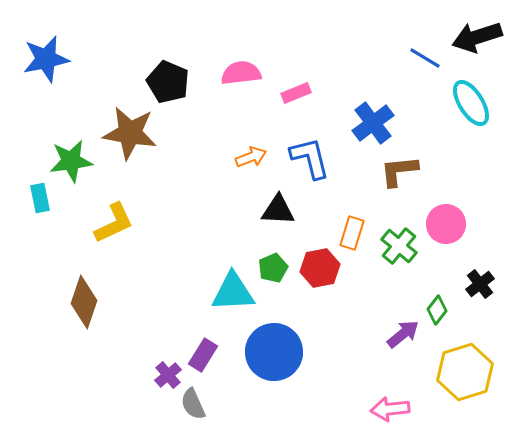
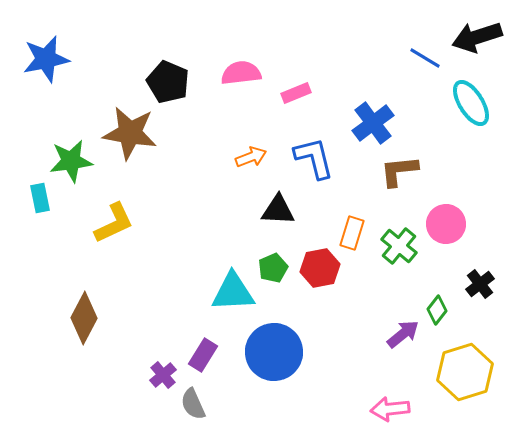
blue L-shape: moved 4 px right
brown diamond: moved 16 px down; rotated 9 degrees clockwise
purple cross: moved 5 px left
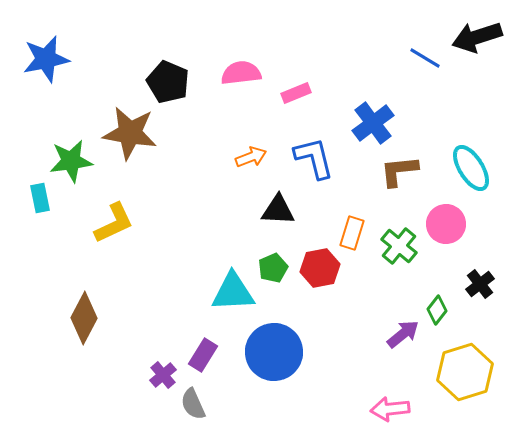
cyan ellipse: moved 65 px down
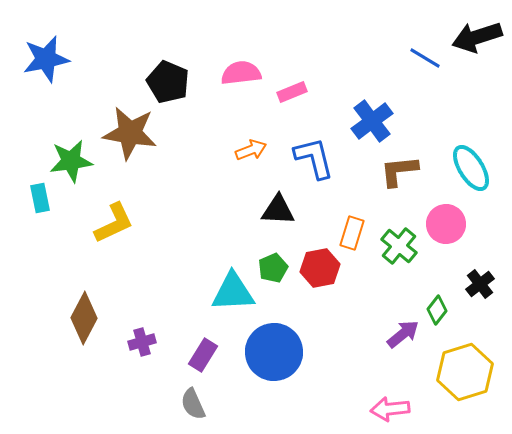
pink rectangle: moved 4 px left, 1 px up
blue cross: moved 1 px left, 2 px up
orange arrow: moved 7 px up
purple cross: moved 21 px left, 33 px up; rotated 24 degrees clockwise
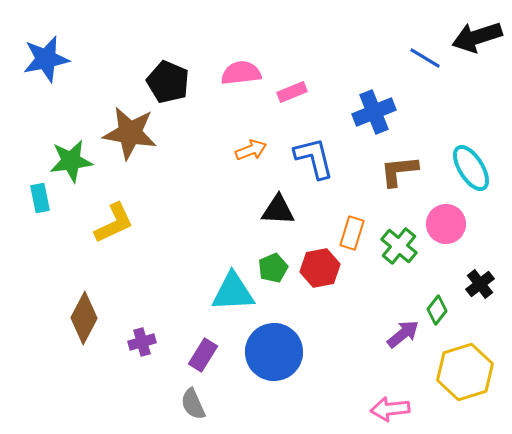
blue cross: moved 2 px right, 9 px up; rotated 15 degrees clockwise
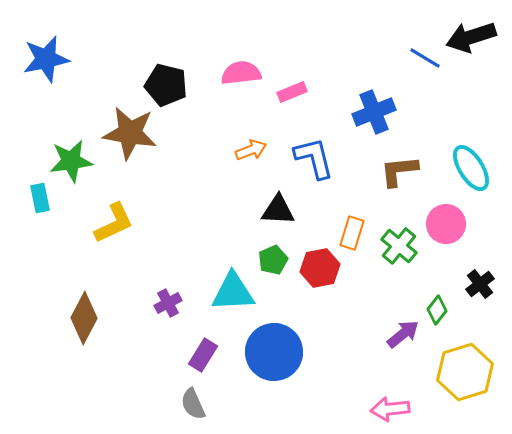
black arrow: moved 6 px left
black pentagon: moved 2 px left, 3 px down; rotated 9 degrees counterclockwise
green pentagon: moved 8 px up
purple cross: moved 26 px right, 39 px up; rotated 12 degrees counterclockwise
